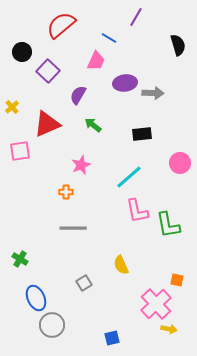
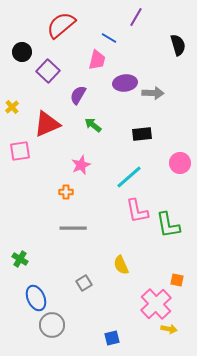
pink trapezoid: moved 1 px right, 1 px up; rotated 10 degrees counterclockwise
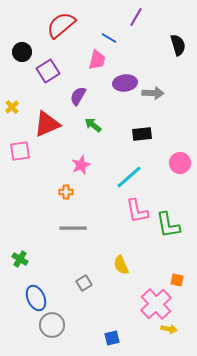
purple square: rotated 15 degrees clockwise
purple semicircle: moved 1 px down
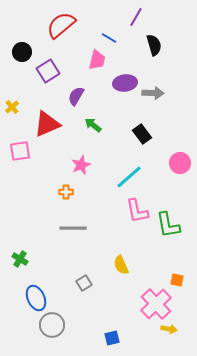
black semicircle: moved 24 px left
purple semicircle: moved 2 px left
black rectangle: rotated 60 degrees clockwise
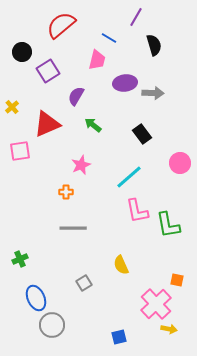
green cross: rotated 35 degrees clockwise
blue square: moved 7 px right, 1 px up
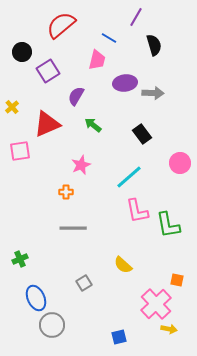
yellow semicircle: moved 2 px right; rotated 24 degrees counterclockwise
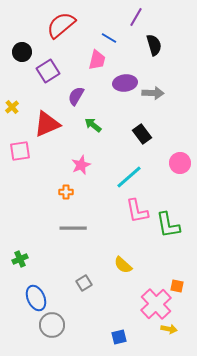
orange square: moved 6 px down
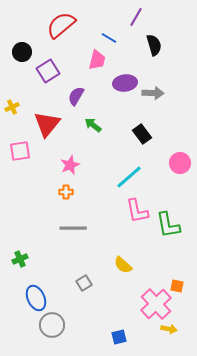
yellow cross: rotated 16 degrees clockwise
red triangle: rotated 28 degrees counterclockwise
pink star: moved 11 px left
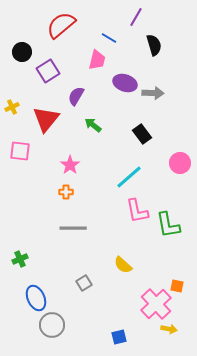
purple ellipse: rotated 25 degrees clockwise
red triangle: moved 1 px left, 5 px up
pink square: rotated 15 degrees clockwise
pink star: rotated 12 degrees counterclockwise
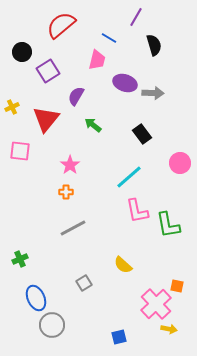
gray line: rotated 28 degrees counterclockwise
